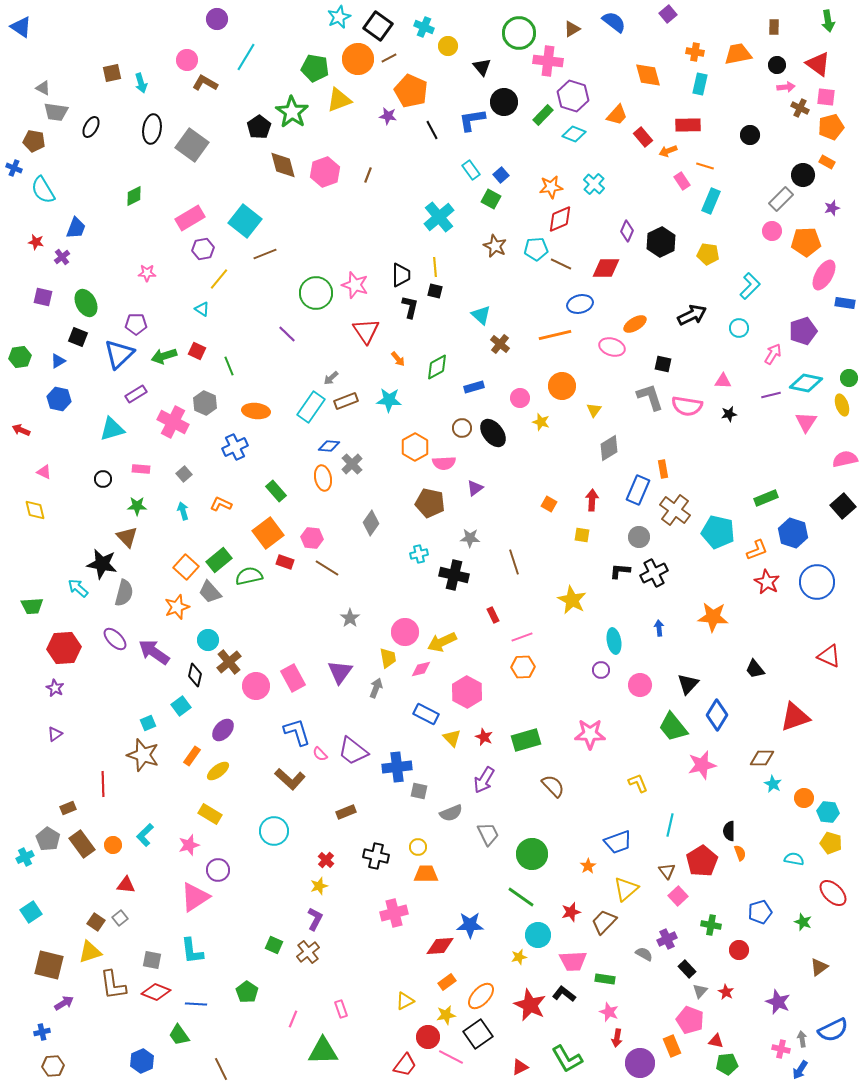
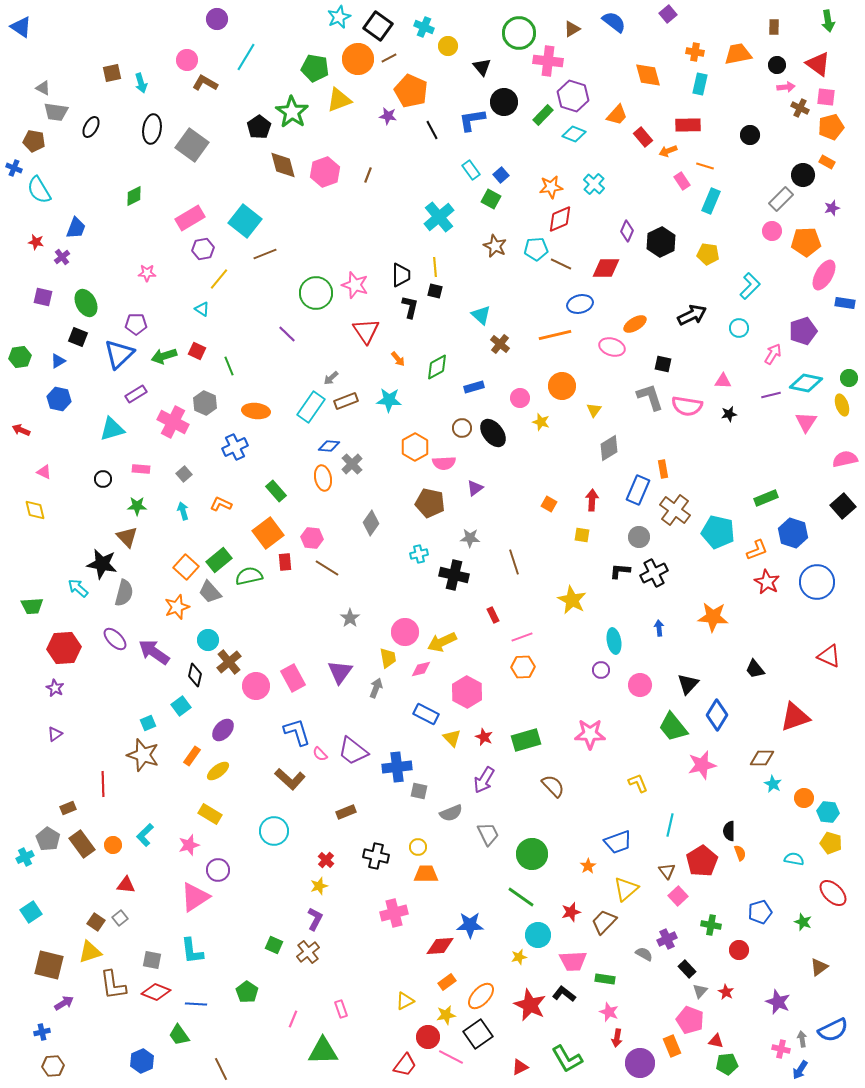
cyan semicircle at (43, 190): moved 4 px left
red rectangle at (285, 562): rotated 66 degrees clockwise
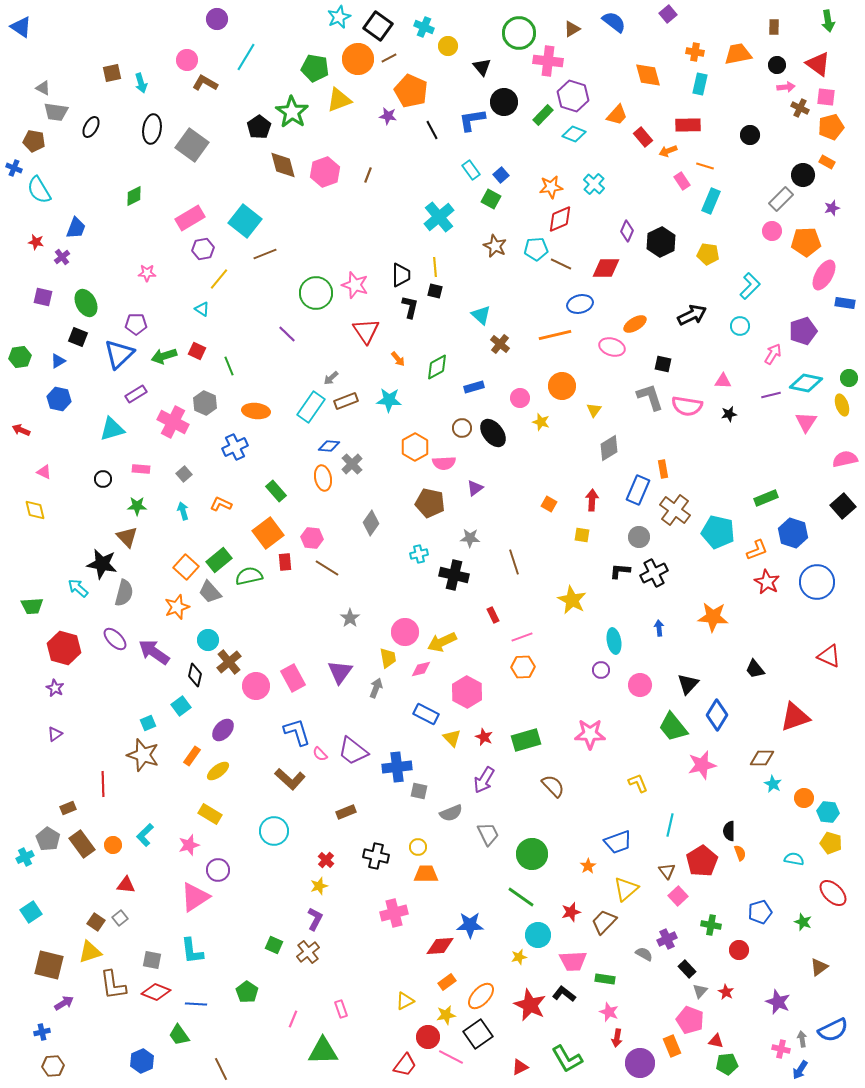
cyan circle at (739, 328): moved 1 px right, 2 px up
red hexagon at (64, 648): rotated 20 degrees clockwise
